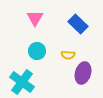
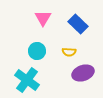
pink triangle: moved 8 px right
yellow semicircle: moved 1 px right, 3 px up
purple ellipse: rotated 55 degrees clockwise
cyan cross: moved 5 px right, 2 px up
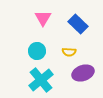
cyan cross: moved 14 px right; rotated 15 degrees clockwise
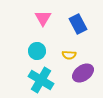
blue rectangle: rotated 18 degrees clockwise
yellow semicircle: moved 3 px down
purple ellipse: rotated 15 degrees counterclockwise
cyan cross: rotated 20 degrees counterclockwise
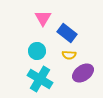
blue rectangle: moved 11 px left, 9 px down; rotated 24 degrees counterclockwise
cyan cross: moved 1 px left, 1 px up
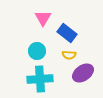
cyan cross: rotated 35 degrees counterclockwise
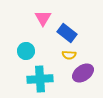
cyan circle: moved 11 px left
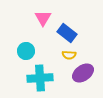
cyan cross: moved 1 px up
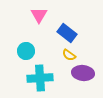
pink triangle: moved 4 px left, 3 px up
yellow semicircle: rotated 32 degrees clockwise
purple ellipse: rotated 40 degrees clockwise
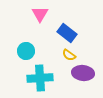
pink triangle: moved 1 px right, 1 px up
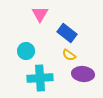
purple ellipse: moved 1 px down
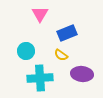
blue rectangle: rotated 60 degrees counterclockwise
yellow semicircle: moved 8 px left
purple ellipse: moved 1 px left
